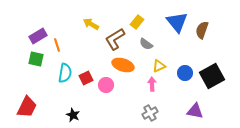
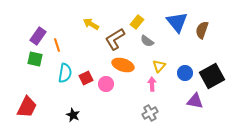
purple rectangle: rotated 24 degrees counterclockwise
gray semicircle: moved 1 px right, 3 px up
green square: moved 1 px left
yellow triangle: rotated 24 degrees counterclockwise
pink circle: moved 1 px up
purple triangle: moved 10 px up
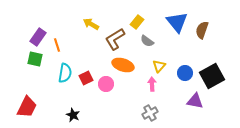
purple rectangle: moved 1 px down
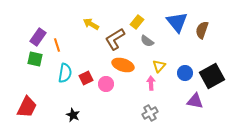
pink arrow: moved 1 px left, 1 px up
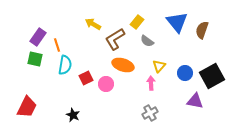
yellow arrow: moved 2 px right
cyan semicircle: moved 8 px up
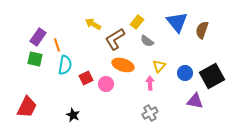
pink arrow: moved 1 px left
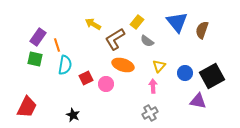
pink arrow: moved 3 px right, 3 px down
purple triangle: moved 3 px right
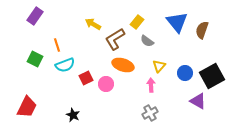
purple rectangle: moved 3 px left, 21 px up
green square: rotated 14 degrees clockwise
cyan semicircle: rotated 60 degrees clockwise
pink arrow: moved 2 px left, 1 px up
purple triangle: rotated 18 degrees clockwise
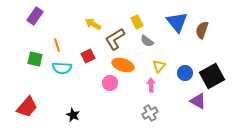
yellow rectangle: rotated 64 degrees counterclockwise
green square: rotated 14 degrees counterclockwise
cyan semicircle: moved 3 px left, 3 px down; rotated 24 degrees clockwise
red square: moved 2 px right, 22 px up
pink circle: moved 4 px right, 1 px up
red trapezoid: rotated 15 degrees clockwise
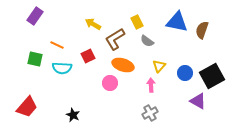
blue triangle: rotated 40 degrees counterclockwise
orange line: rotated 48 degrees counterclockwise
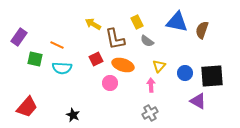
purple rectangle: moved 16 px left, 21 px down
brown L-shape: rotated 70 degrees counterclockwise
red square: moved 8 px right, 3 px down
black square: rotated 25 degrees clockwise
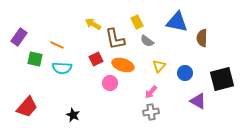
brown semicircle: moved 8 px down; rotated 18 degrees counterclockwise
black square: moved 10 px right, 3 px down; rotated 10 degrees counterclockwise
pink arrow: moved 7 px down; rotated 136 degrees counterclockwise
gray cross: moved 1 px right, 1 px up; rotated 21 degrees clockwise
